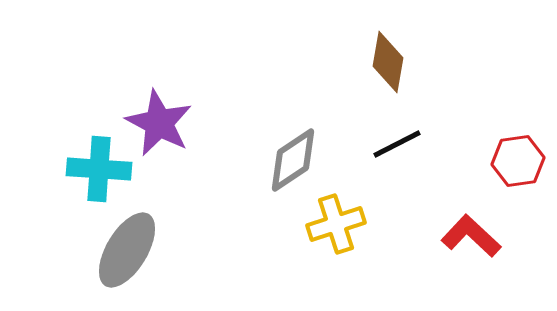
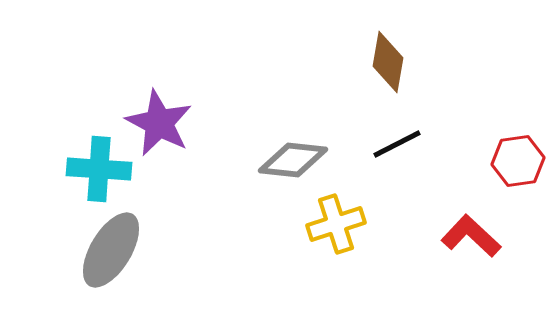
gray diamond: rotated 40 degrees clockwise
gray ellipse: moved 16 px left
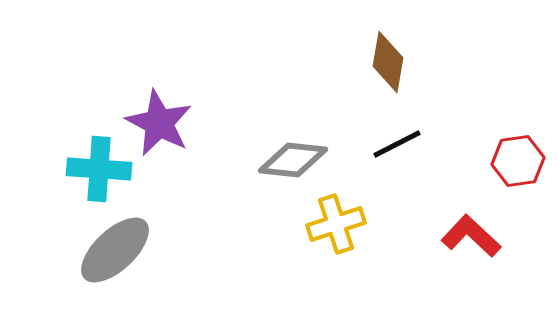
gray ellipse: moved 4 px right; rotated 16 degrees clockwise
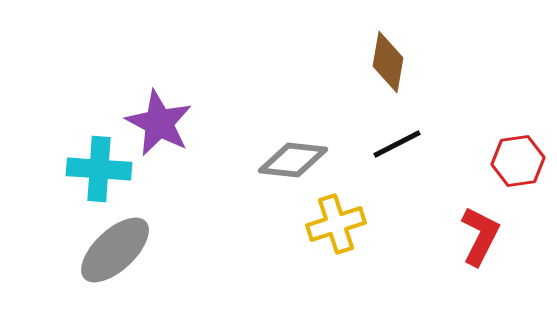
red L-shape: moved 9 px right; rotated 74 degrees clockwise
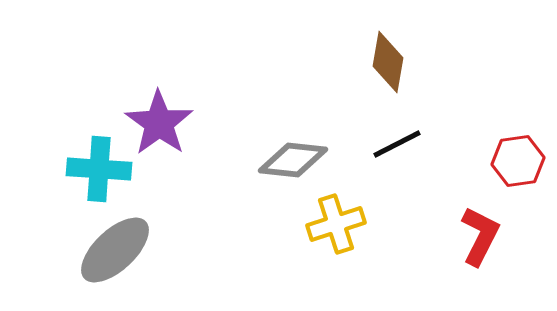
purple star: rotated 8 degrees clockwise
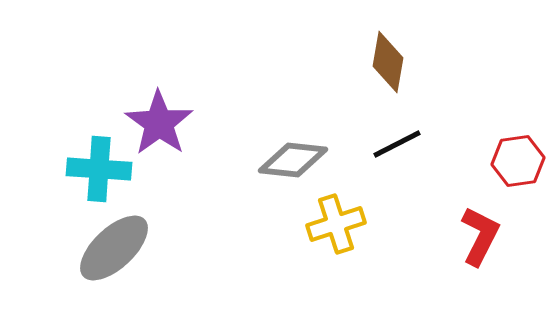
gray ellipse: moved 1 px left, 2 px up
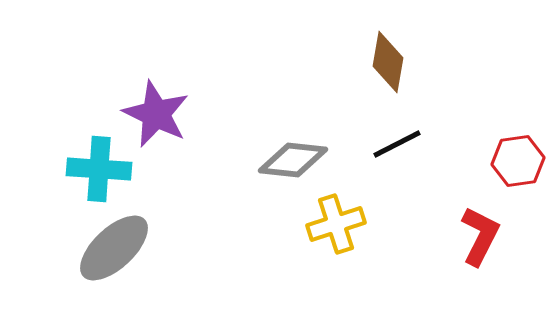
purple star: moved 3 px left, 9 px up; rotated 10 degrees counterclockwise
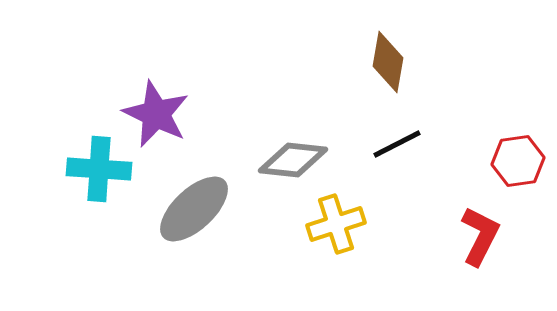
gray ellipse: moved 80 px right, 39 px up
